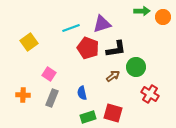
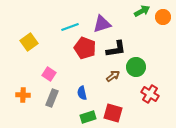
green arrow: rotated 28 degrees counterclockwise
cyan line: moved 1 px left, 1 px up
red pentagon: moved 3 px left
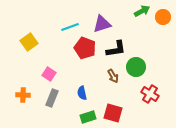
brown arrow: rotated 96 degrees clockwise
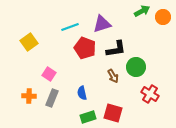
orange cross: moved 6 px right, 1 px down
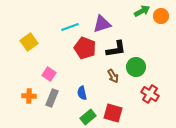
orange circle: moved 2 px left, 1 px up
green rectangle: rotated 21 degrees counterclockwise
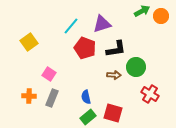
cyan line: moved 1 px right, 1 px up; rotated 30 degrees counterclockwise
brown arrow: moved 1 px right, 1 px up; rotated 56 degrees counterclockwise
blue semicircle: moved 4 px right, 4 px down
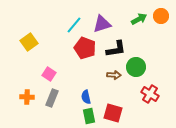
green arrow: moved 3 px left, 8 px down
cyan line: moved 3 px right, 1 px up
orange cross: moved 2 px left, 1 px down
green rectangle: moved 1 px right, 1 px up; rotated 63 degrees counterclockwise
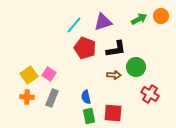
purple triangle: moved 1 px right, 2 px up
yellow square: moved 33 px down
red square: rotated 12 degrees counterclockwise
